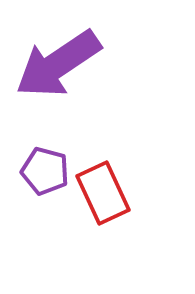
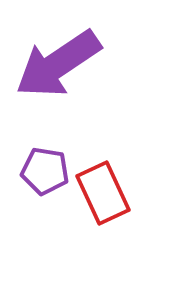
purple pentagon: rotated 6 degrees counterclockwise
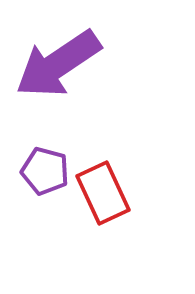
purple pentagon: rotated 6 degrees clockwise
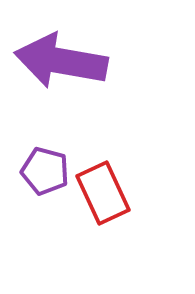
purple arrow: moved 3 px right, 3 px up; rotated 44 degrees clockwise
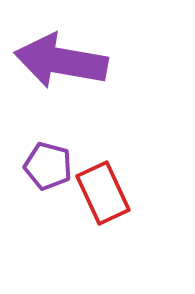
purple pentagon: moved 3 px right, 5 px up
